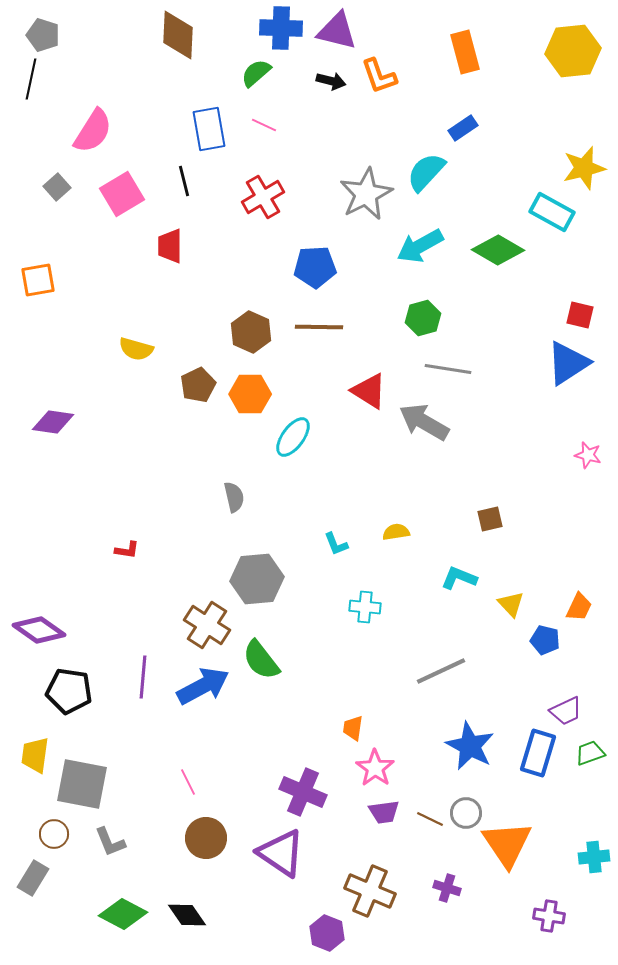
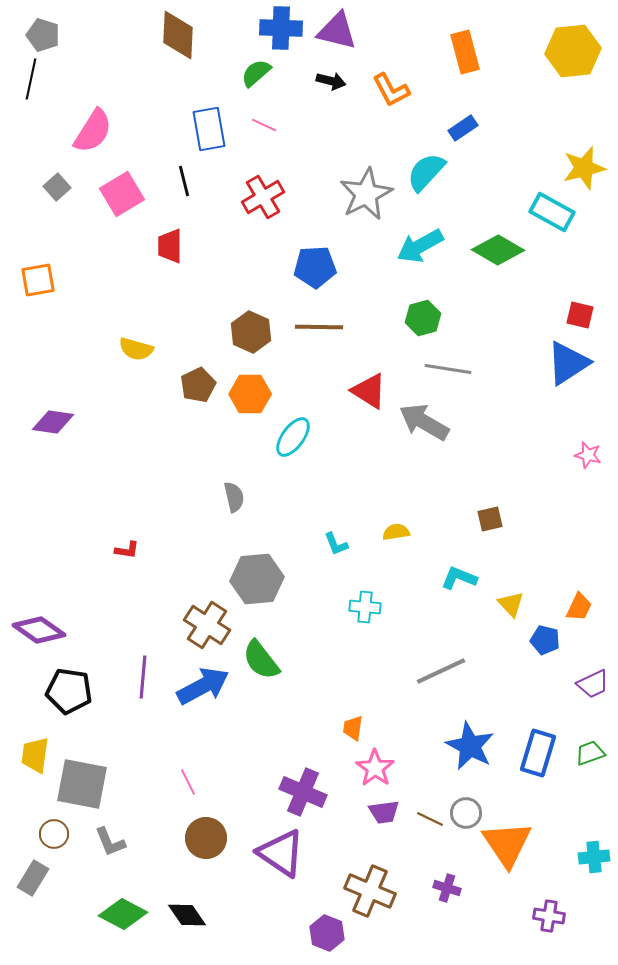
orange L-shape at (379, 76): moved 12 px right, 14 px down; rotated 9 degrees counterclockwise
purple trapezoid at (566, 711): moved 27 px right, 27 px up
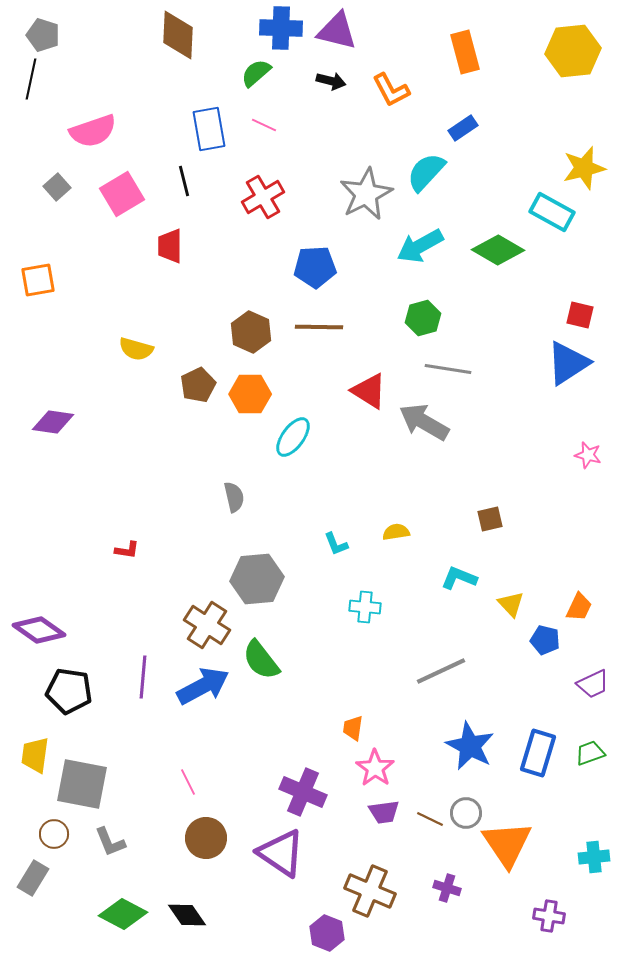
pink semicircle at (93, 131): rotated 39 degrees clockwise
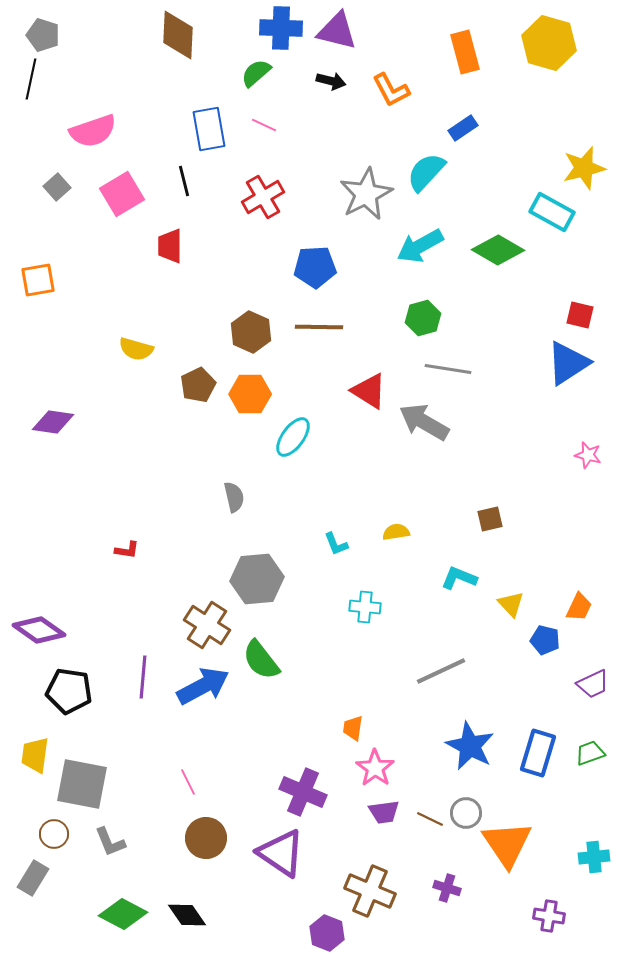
yellow hexagon at (573, 51): moved 24 px left, 8 px up; rotated 22 degrees clockwise
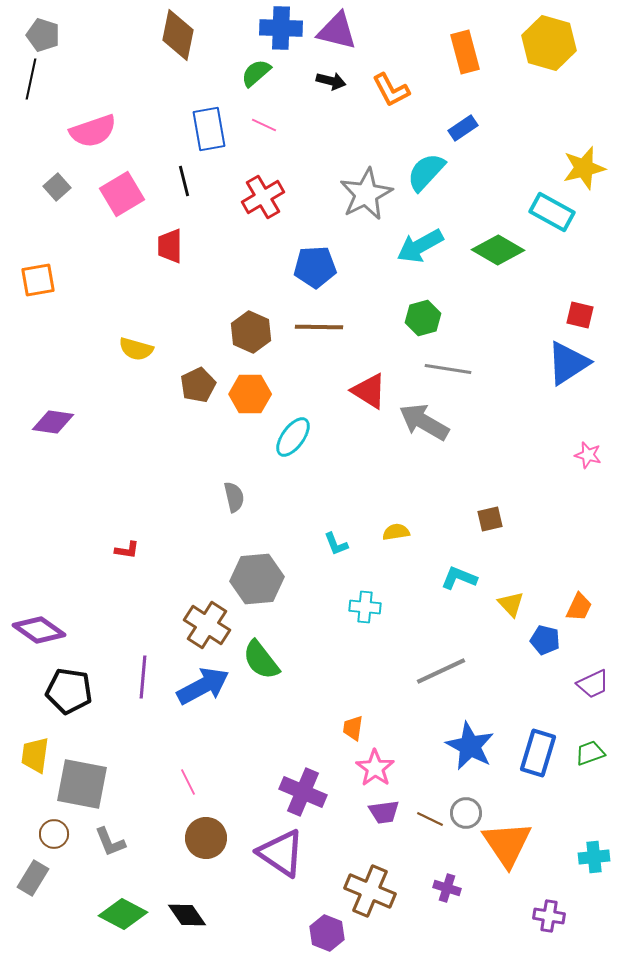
brown diamond at (178, 35): rotated 9 degrees clockwise
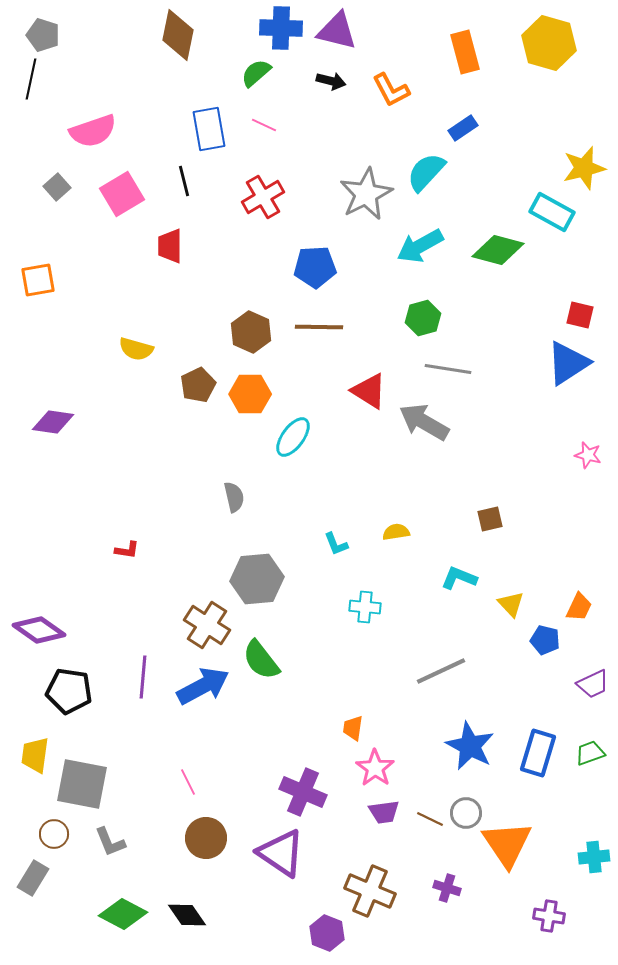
green diamond at (498, 250): rotated 15 degrees counterclockwise
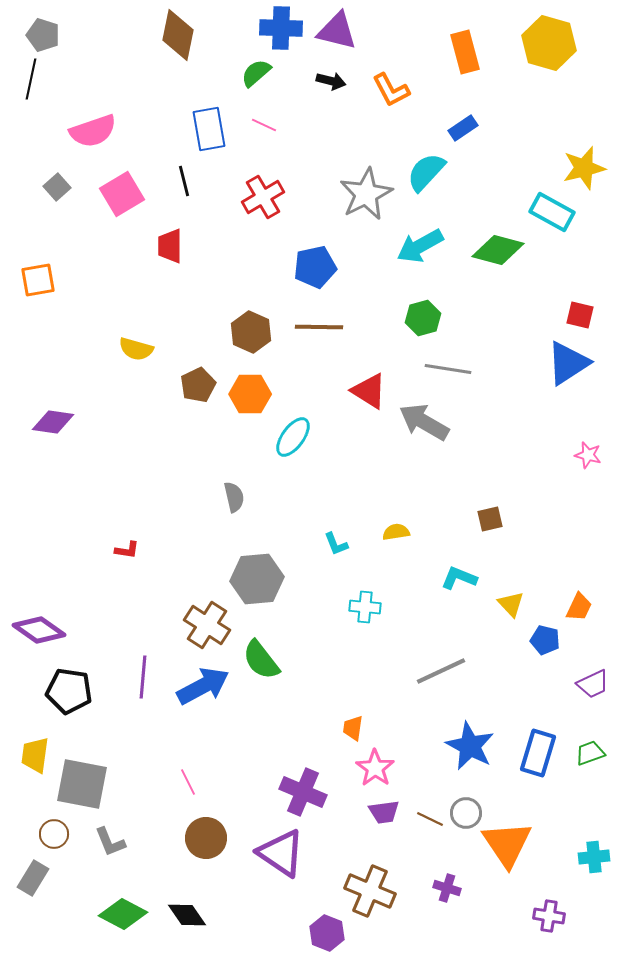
blue pentagon at (315, 267): rotated 9 degrees counterclockwise
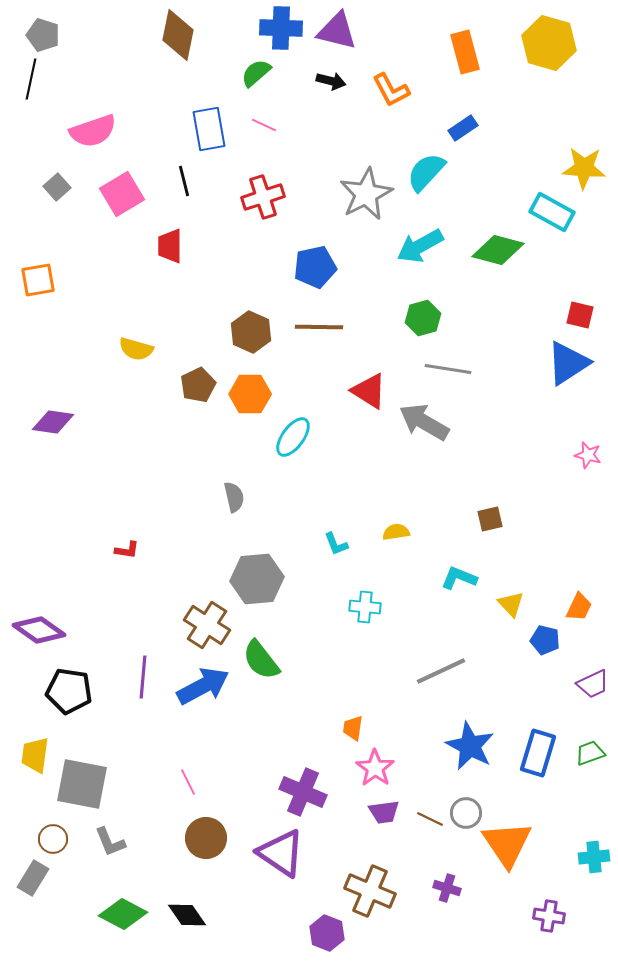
yellow star at (584, 168): rotated 18 degrees clockwise
red cross at (263, 197): rotated 12 degrees clockwise
brown circle at (54, 834): moved 1 px left, 5 px down
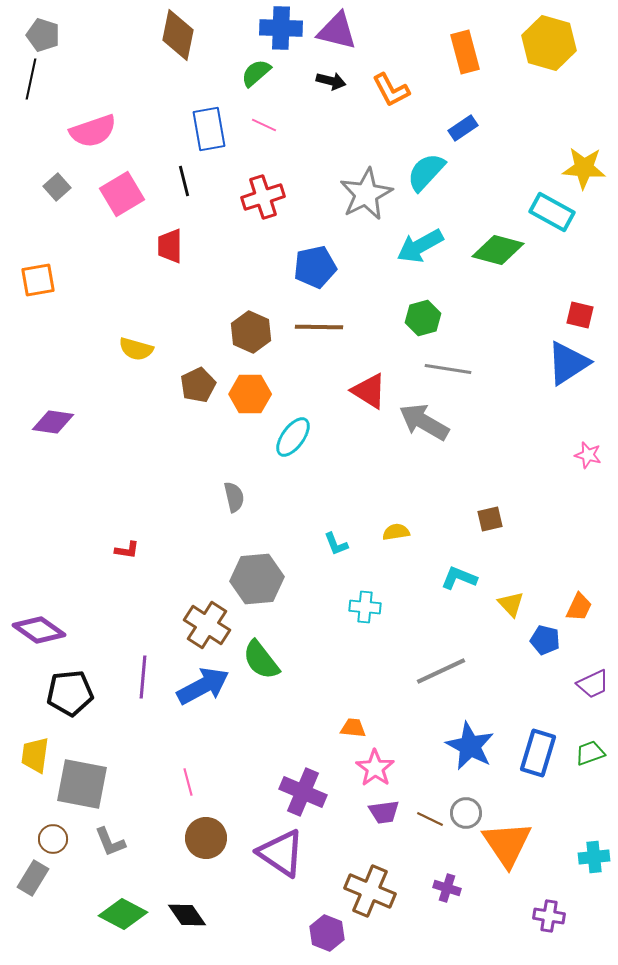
black pentagon at (69, 691): moved 1 px right, 2 px down; rotated 15 degrees counterclockwise
orange trapezoid at (353, 728): rotated 88 degrees clockwise
pink line at (188, 782): rotated 12 degrees clockwise
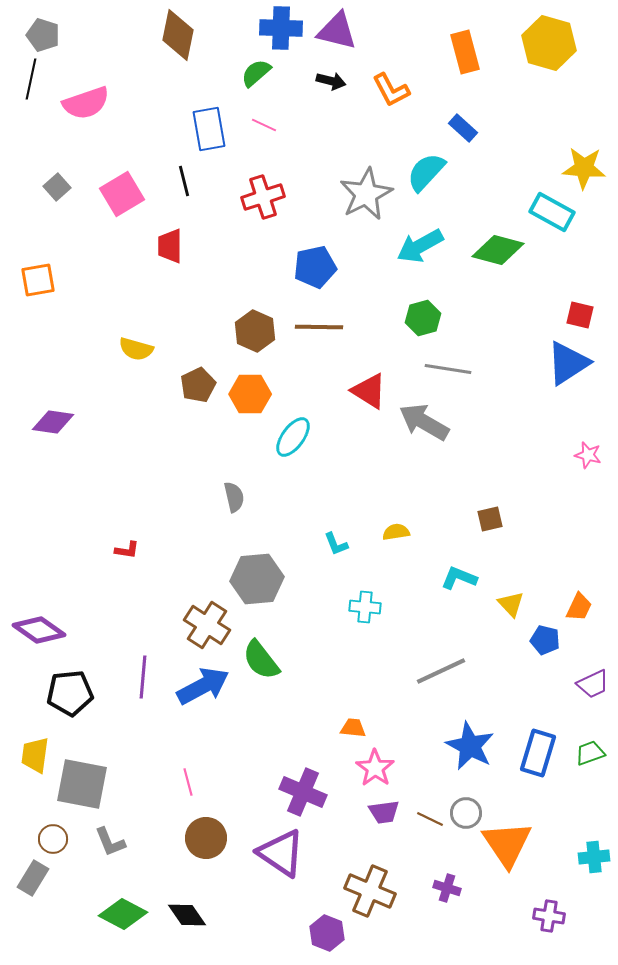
blue rectangle at (463, 128): rotated 76 degrees clockwise
pink semicircle at (93, 131): moved 7 px left, 28 px up
brown hexagon at (251, 332): moved 4 px right, 1 px up
